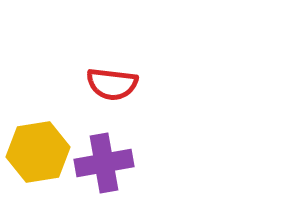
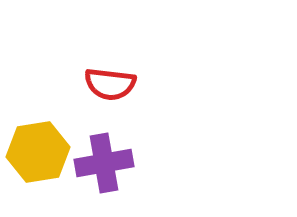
red semicircle: moved 2 px left
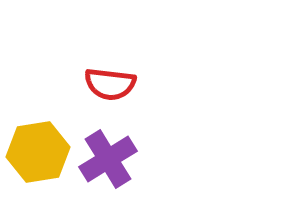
purple cross: moved 4 px right, 4 px up; rotated 22 degrees counterclockwise
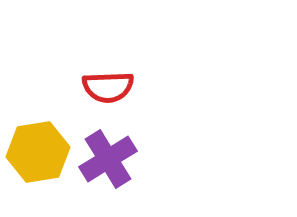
red semicircle: moved 2 px left, 3 px down; rotated 9 degrees counterclockwise
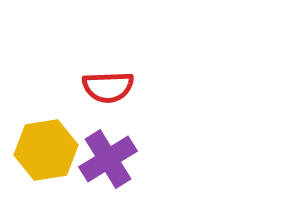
yellow hexagon: moved 8 px right, 2 px up
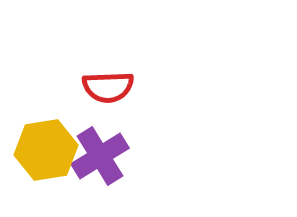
purple cross: moved 8 px left, 3 px up
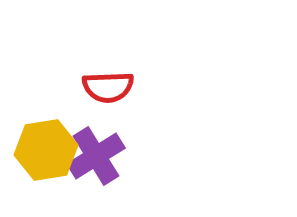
purple cross: moved 4 px left
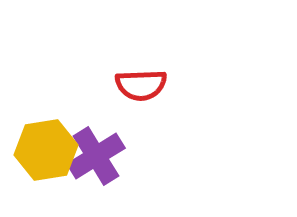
red semicircle: moved 33 px right, 2 px up
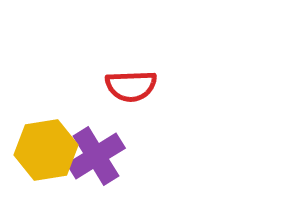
red semicircle: moved 10 px left, 1 px down
